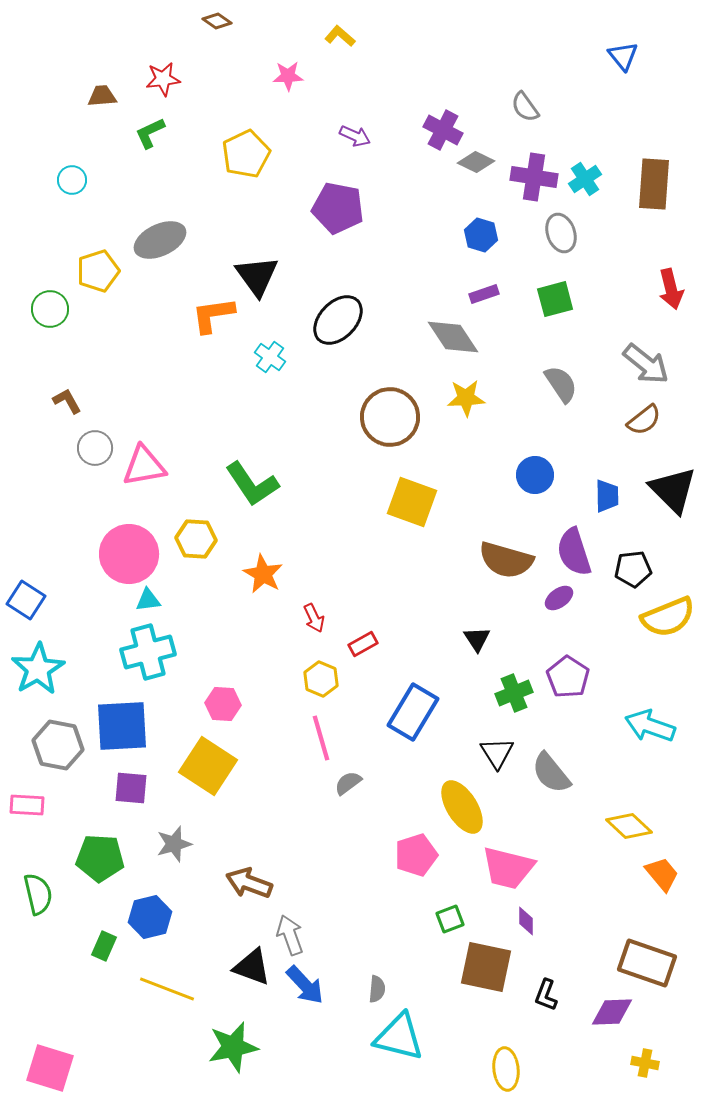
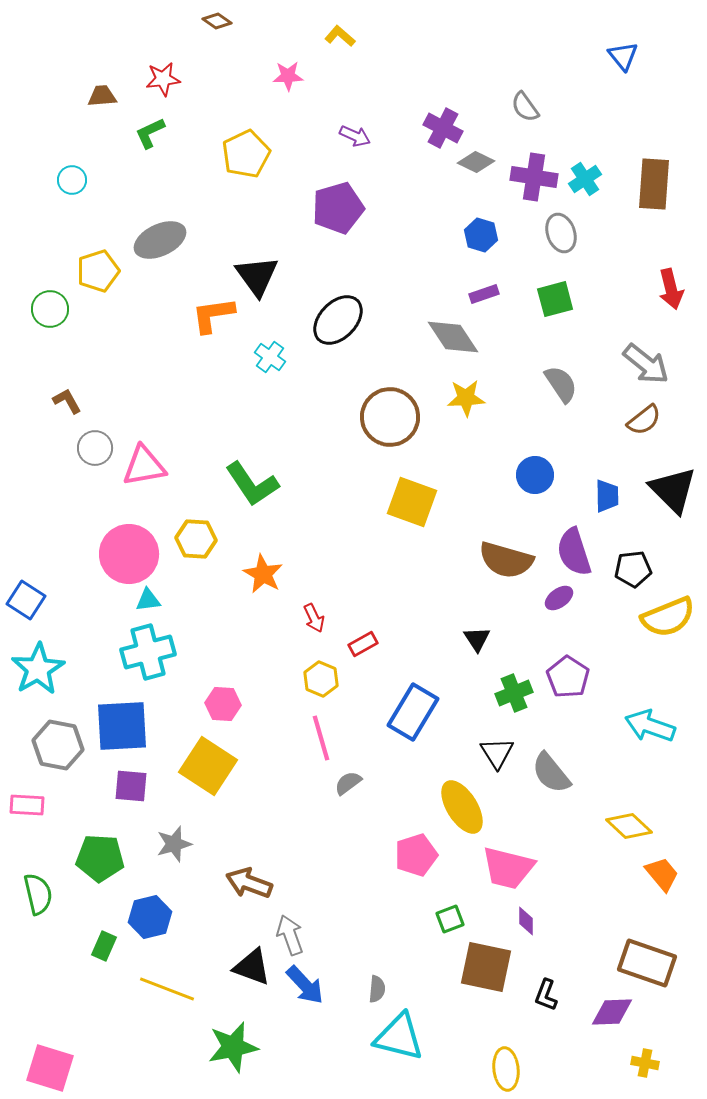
purple cross at (443, 130): moved 2 px up
purple pentagon at (338, 208): rotated 27 degrees counterclockwise
purple square at (131, 788): moved 2 px up
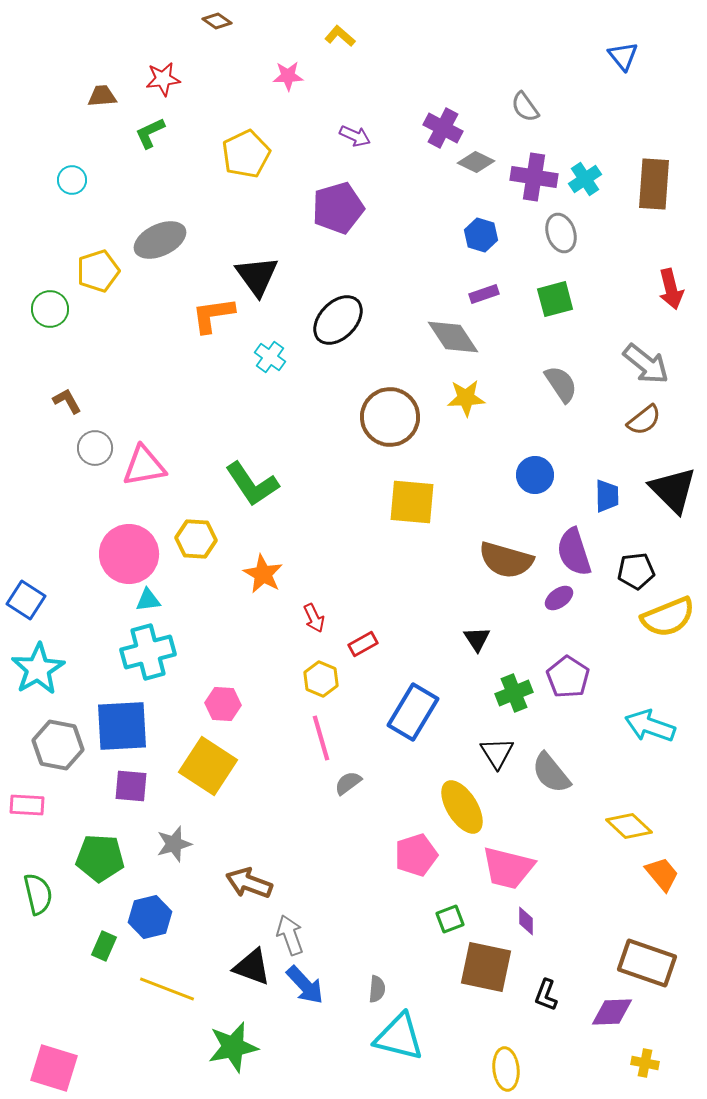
yellow square at (412, 502): rotated 15 degrees counterclockwise
black pentagon at (633, 569): moved 3 px right, 2 px down
pink square at (50, 1068): moved 4 px right
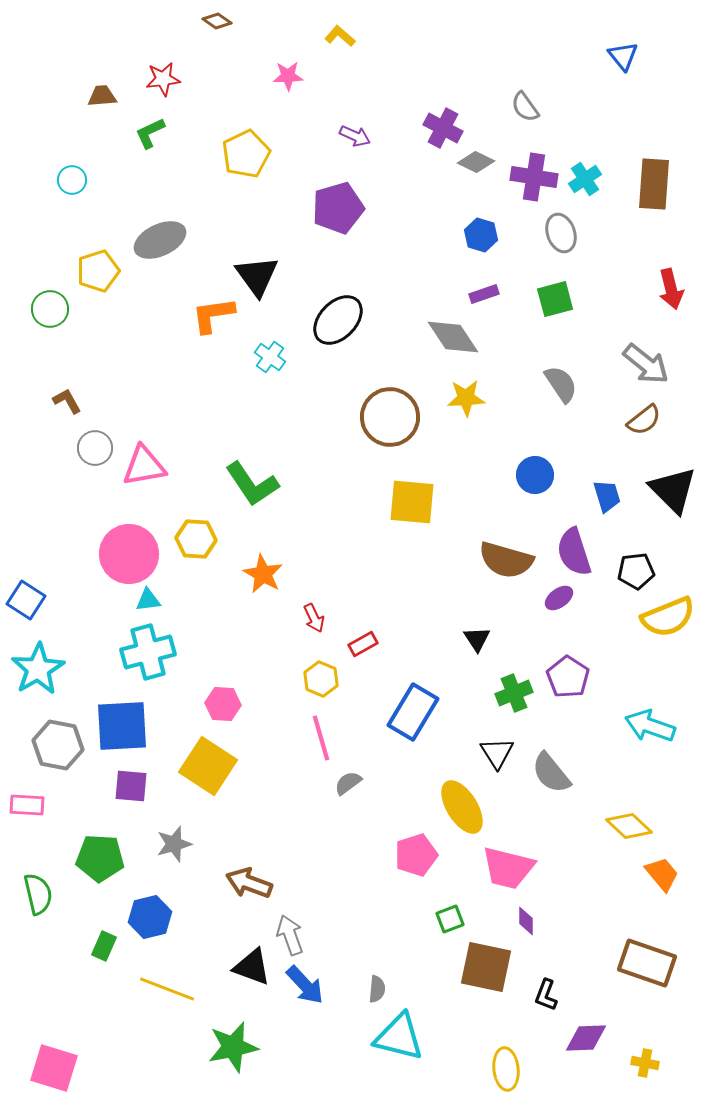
blue trapezoid at (607, 496): rotated 16 degrees counterclockwise
purple diamond at (612, 1012): moved 26 px left, 26 px down
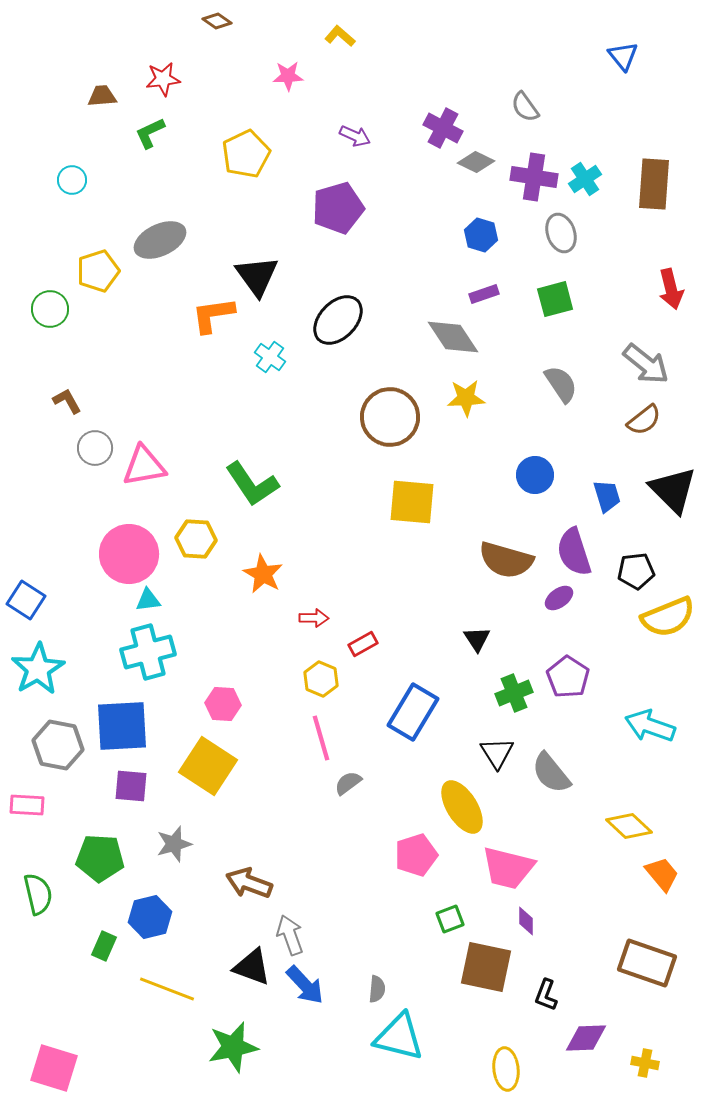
red arrow at (314, 618): rotated 64 degrees counterclockwise
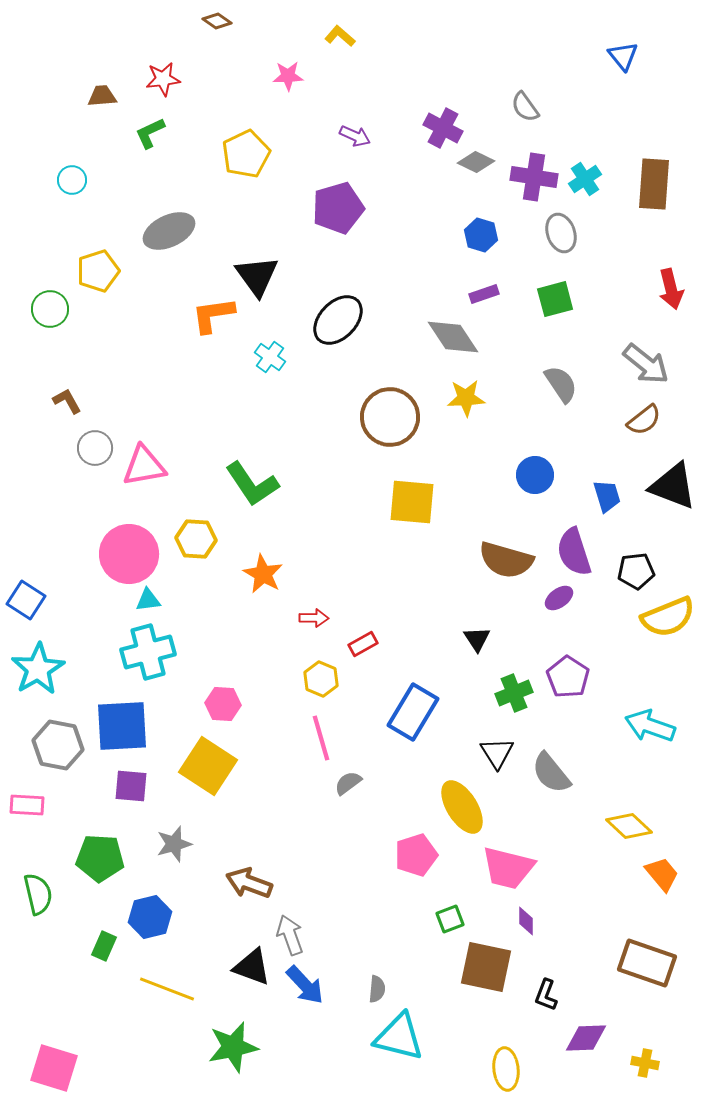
gray ellipse at (160, 240): moved 9 px right, 9 px up
black triangle at (673, 490): moved 4 px up; rotated 24 degrees counterclockwise
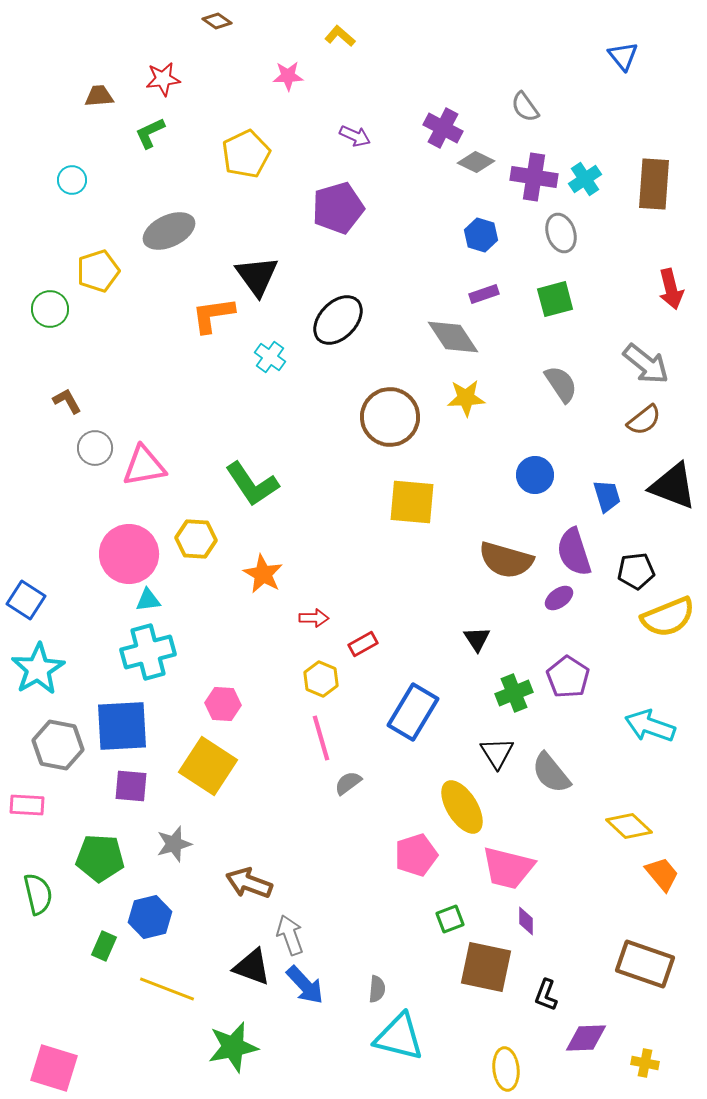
brown trapezoid at (102, 96): moved 3 px left
brown rectangle at (647, 963): moved 2 px left, 1 px down
